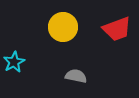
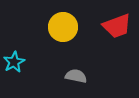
red trapezoid: moved 3 px up
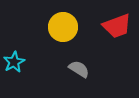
gray semicircle: moved 3 px right, 7 px up; rotated 20 degrees clockwise
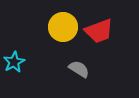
red trapezoid: moved 18 px left, 5 px down
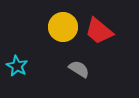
red trapezoid: rotated 60 degrees clockwise
cyan star: moved 3 px right, 4 px down; rotated 15 degrees counterclockwise
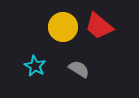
red trapezoid: moved 5 px up
cyan star: moved 18 px right
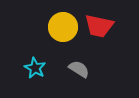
red trapezoid: rotated 28 degrees counterclockwise
cyan star: moved 2 px down
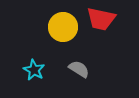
red trapezoid: moved 2 px right, 7 px up
cyan star: moved 1 px left, 2 px down
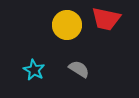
red trapezoid: moved 5 px right
yellow circle: moved 4 px right, 2 px up
